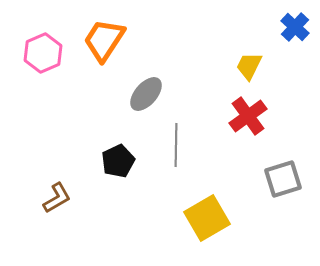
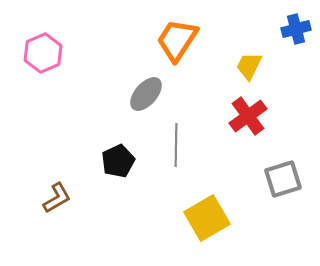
blue cross: moved 1 px right, 2 px down; rotated 32 degrees clockwise
orange trapezoid: moved 73 px right
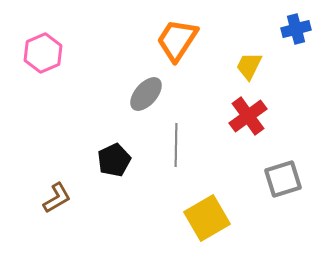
black pentagon: moved 4 px left, 1 px up
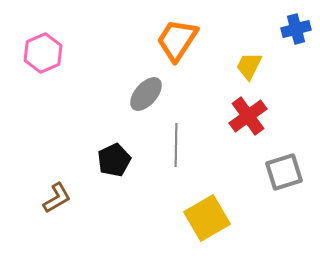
gray square: moved 1 px right, 7 px up
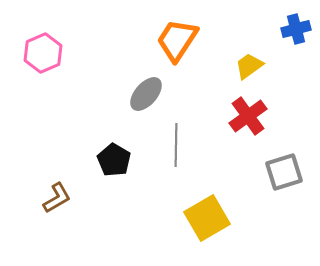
yellow trapezoid: rotated 28 degrees clockwise
black pentagon: rotated 16 degrees counterclockwise
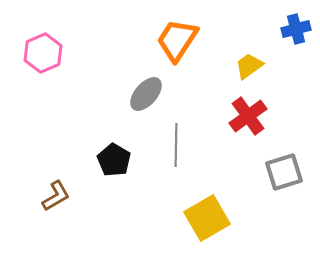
brown L-shape: moved 1 px left, 2 px up
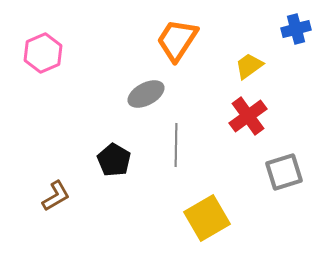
gray ellipse: rotated 21 degrees clockwise
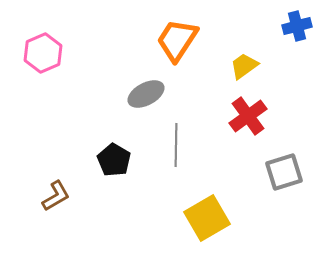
blue cross: moved 1 px right, 3 px up
yellow trapezoid: moved 5 px left
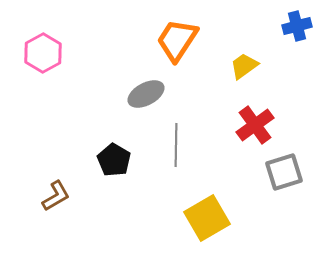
pink hexagon: rotated 6 degrees counterclockwise
red cross: moved 7 px right, 9 px down
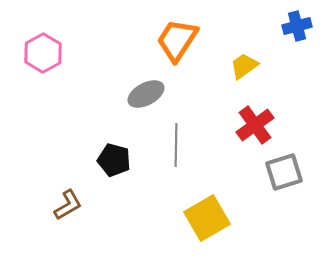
black pentagon: rotated 16 degrees counterclockwise
brown L-shape: moved 12 px right, 9 px down
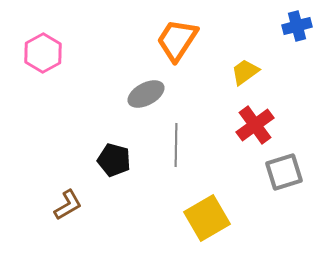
yellow trapezoid: moved 1 px right, 6 px down
